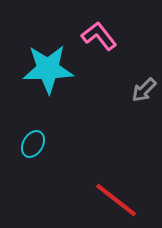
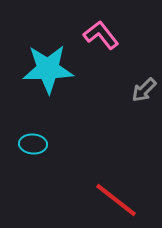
pink L-shape: moved 2 px right, 1 px up
cyan ellipse: rotated 64 degrees clockwise
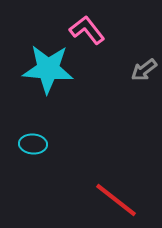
pink L-shape: moved 14 px left, 5 px up
cyan star: rotated 6 degrees clockwise
gray arrow: moved 20 px up; rotated 8 degrees clockwise
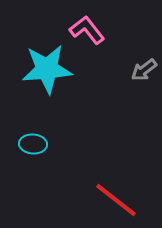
cyan star: moved 1 px left; rotated 9 degrees counterclockwise
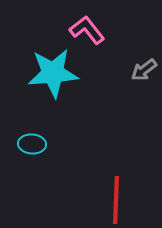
cyan star: moved 6 px right, 4 px down
cyan ellipse: moved 1 px left
red line: rotated 54 degrees clockwise
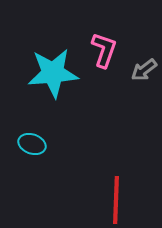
pink L-shape: moved 17 px right, 20 px down; rotated 57 degrees clockwise
cyan ellipse: rotated 16 degrees clockwise
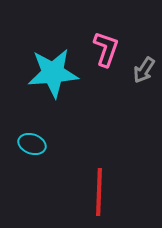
pink L-shape: moved 2 px right, 1 px up
gray arrow: rotated 20 degrees counterclockwise
red line: moved 17 px left, 8 px up
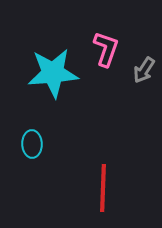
cyan ellipse: rotated 68 degrees clockwise
red line: moved 4 px right, 4 px up
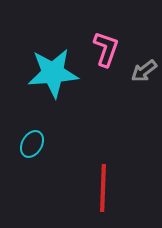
gray arrow: moved 1 px down; rotated 20 degrees clockwise
cyan ellipse: rotated 32 degrees clockwise
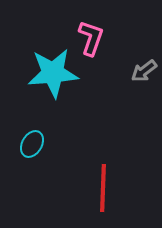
pink L-shape: moved 15 px left, 11 px up
